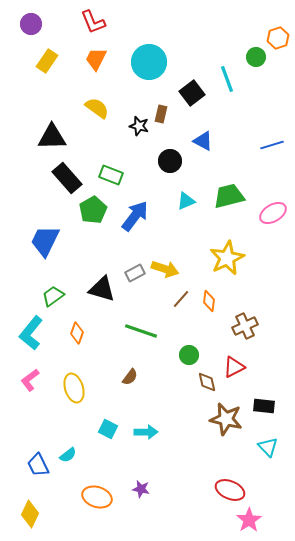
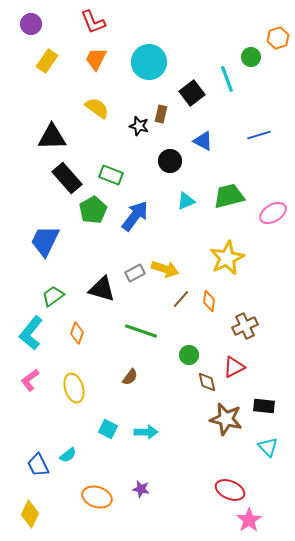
green circle at (256, 57): moved 5 px left
blue line at (272, 145): moved 13 px left, 10 px up
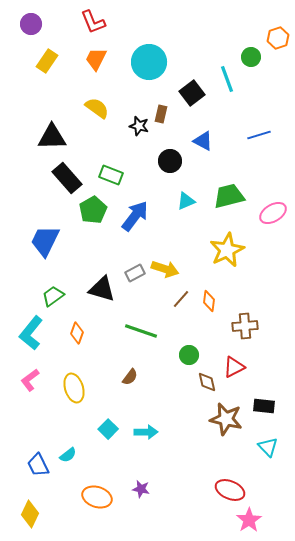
yellow star at (227, 258): moved 8 px up
brown cross at (245, 326): rotated 20 degrees clockwise
cyan square at (108, 429): rotated 18 degrees clockwise
